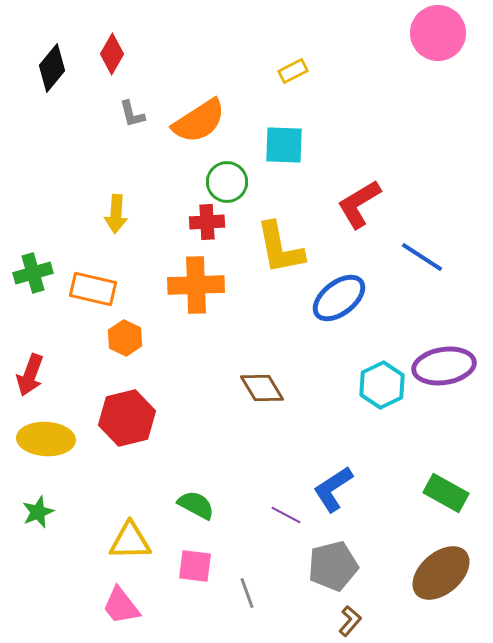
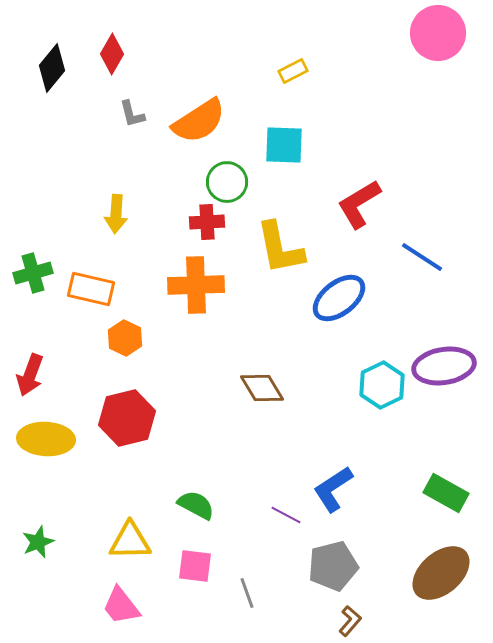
orange rectangle: moved 2 px left
green star: moved 30 px down
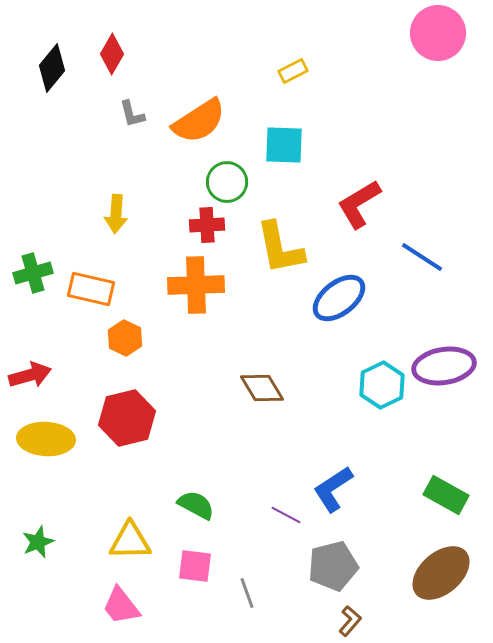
red cross: moved 3 px down
red arrow: rotated 126 degrees counterclockwise
green rectangle: moved 2 px down
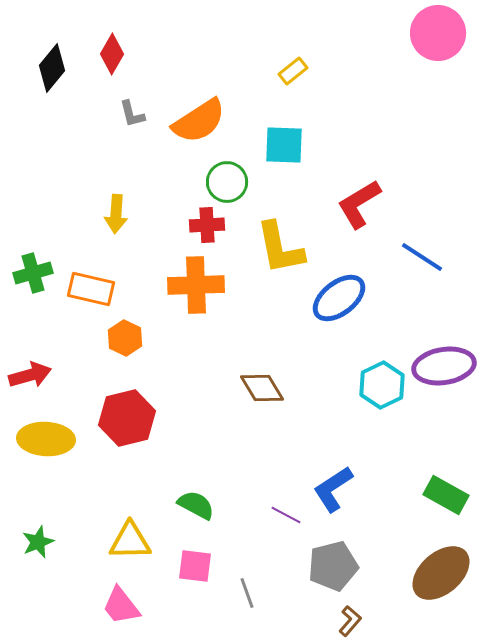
yellow rectangle: rotated 12 degrees counterclockwise
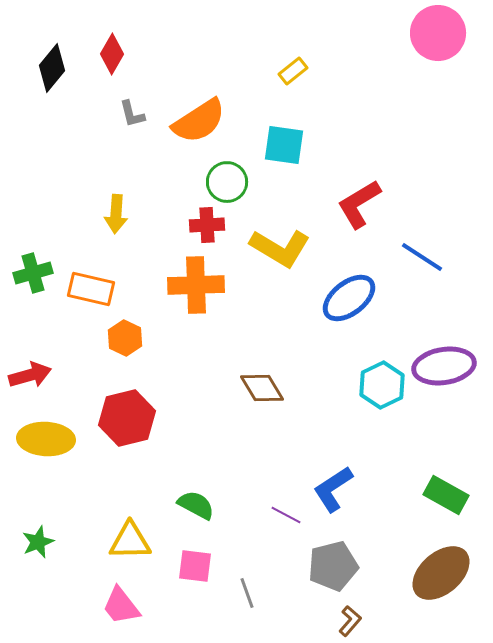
cyan square: rotated 6 degrees clockwise
yellow L-shape: rotated 48 degrees counterclockwise
blue ellipse: moved 10 px right
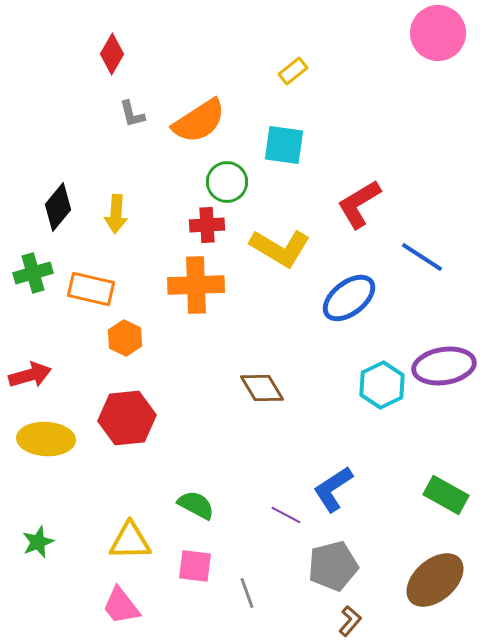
black diamond: moved 6 px right, 139 px down
red hexagon: rotated 8 degrees clockwise
brown ellipse: moved 6 px left, 7 px down
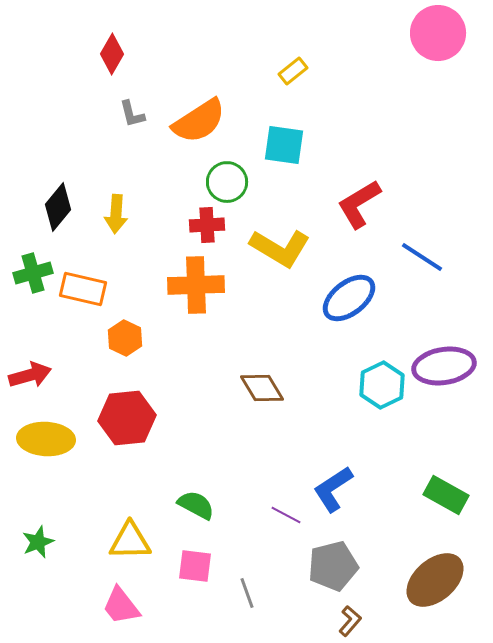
orange rectangle: moved 8 px left
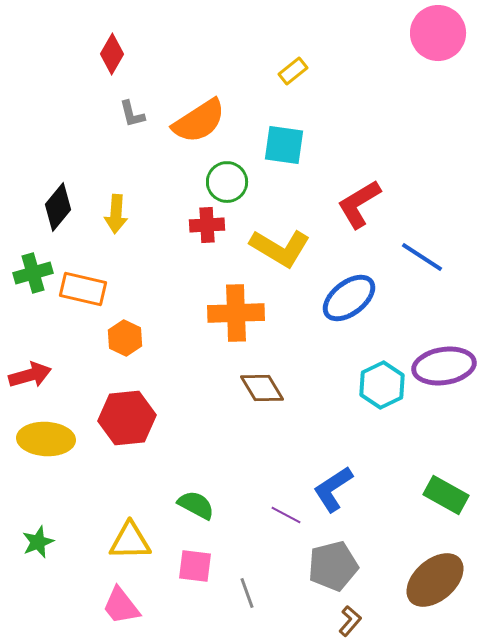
orange cross: moved 40 px right, 28 px down
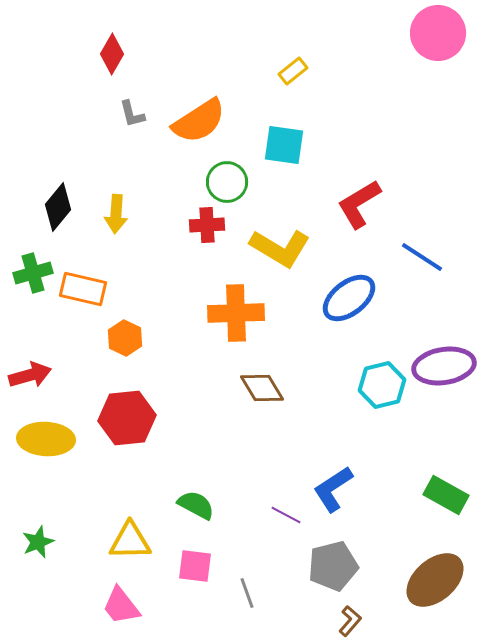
cyan hexagon: rotated 12 degrees clockwise
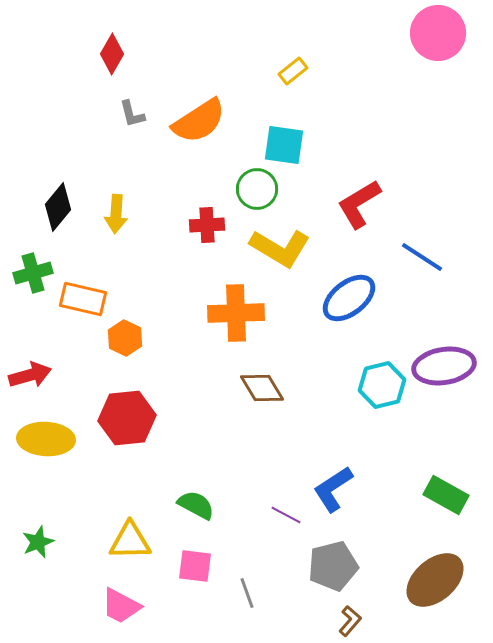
green circle: moved 30 px right, 7 px down
orange rectangle: moved 10 px down
pink trapezoid: rotated 24 degrees counterclockwise
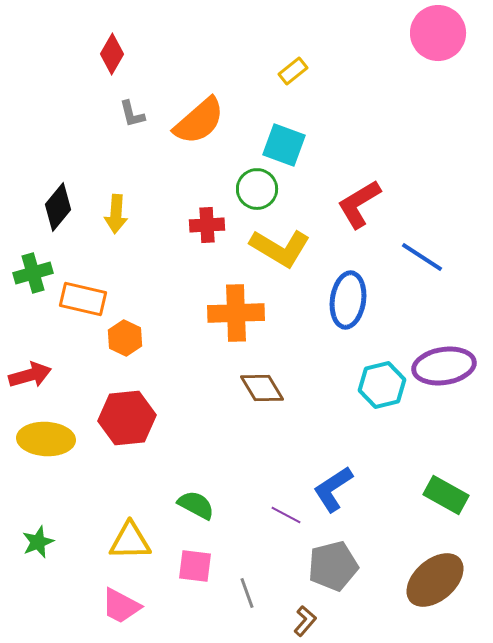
orange semicircle: rotated 8 degrees counterclockwise
cyan square: rotated 12 degrees clockwise
blue ellipse: moved 1 px left, 2 px down; rotated 44 degrees counterclockwise
brown L-shape: moved 45 px left
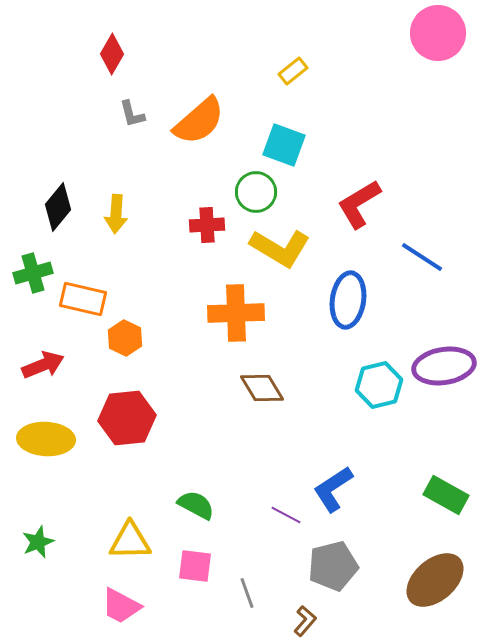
green circle: moved 1 px left, 3 px down
red arrow: moved 13 px right, 10 px up; rotated 6 degrees counterclockwise
cyan hexagon: moved 3 px left
